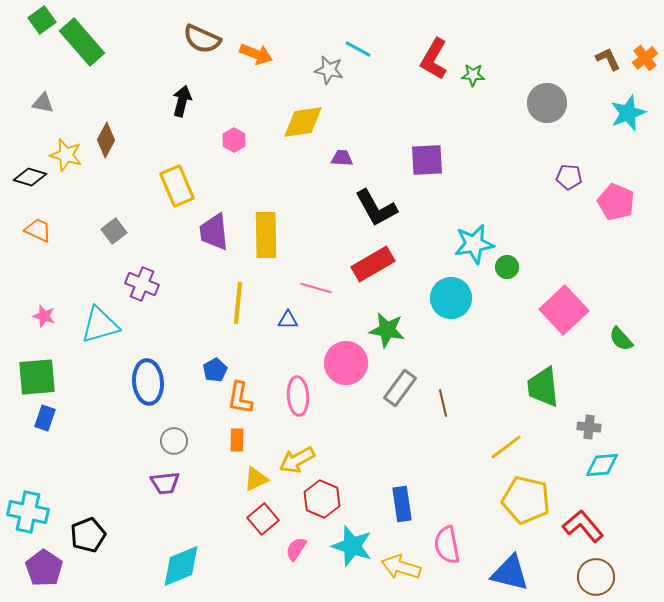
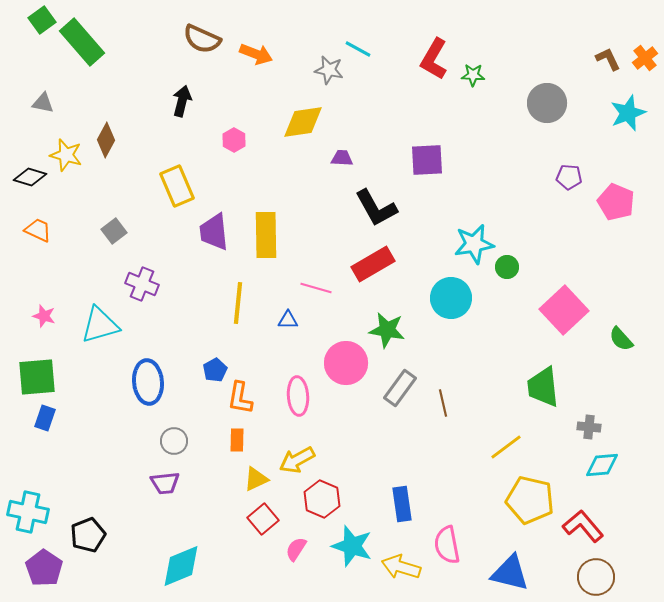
yellow pentagon at (526, 500): moved 4 px right
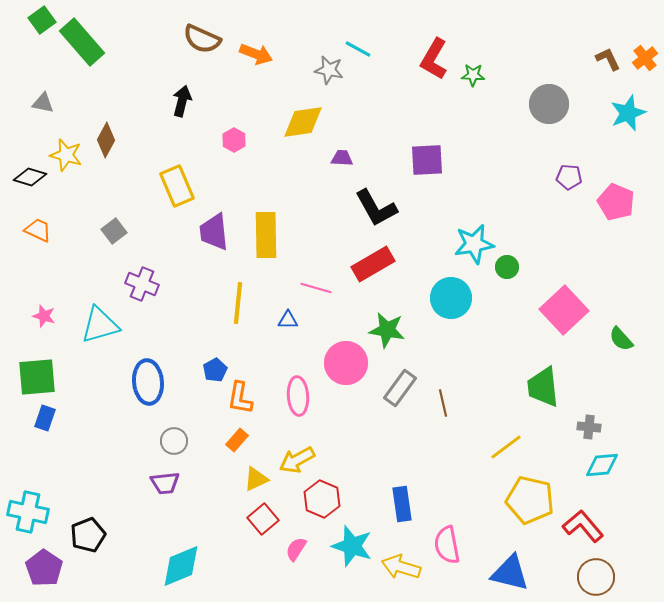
gray circle at (547, 103): moved 2 px right, 1 px down
orange rectangle at (237, 440): rotated 40 degrees clockwise
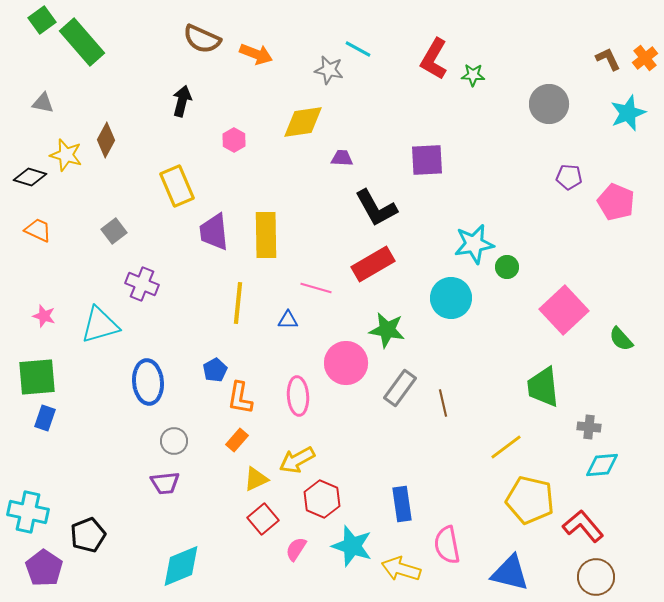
yellow arrow at (401, 567): moved 2 px down
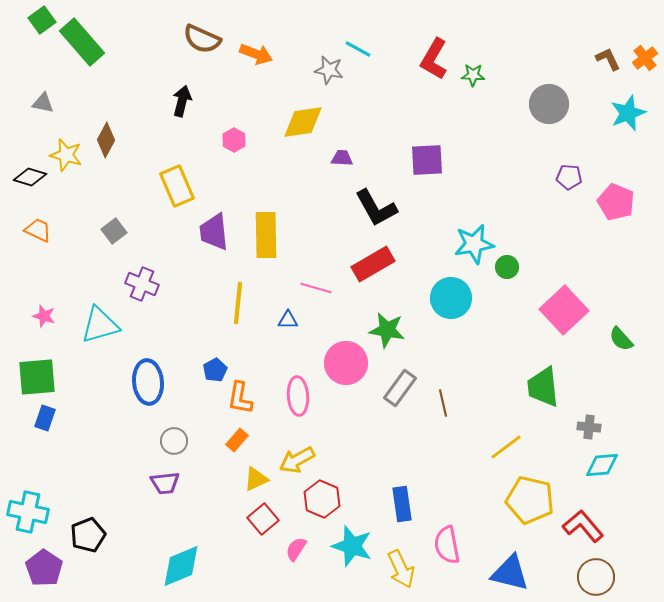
yellow arrow at (401, 569): rotated 132 degrees counterclockwise
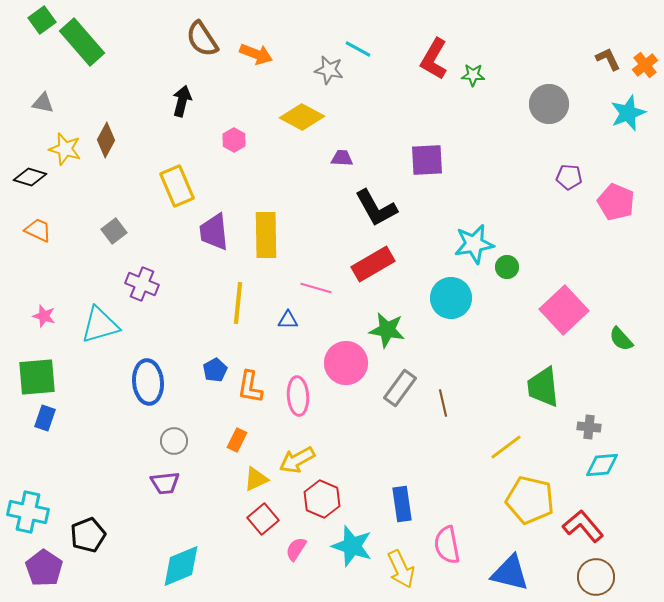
brown semicircle at (202, 39): rotated 33 degrees clockwise
orange cross at (645, 58): moved 7 px down
yellow diamond at (303, 122): moved 1 px left, 5 px up; rotated 36 degrees clockwise
yellow star at (66, 155): moved 1 px left, 6 px up
orange L-shape at (240, 398): moved 10 px right, 11 px up
orange rectangle at (237, 440): rotated 15 degrees counterclockwise
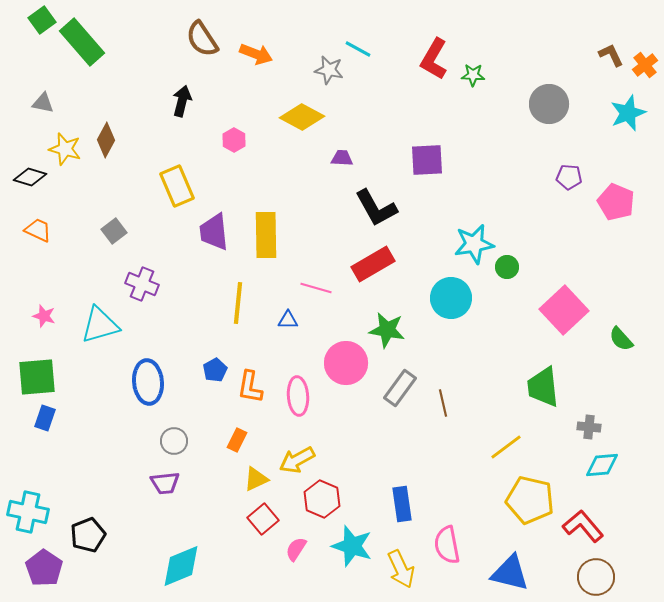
brown L-shape at (608, 59): moved 3 px right, 4 px up
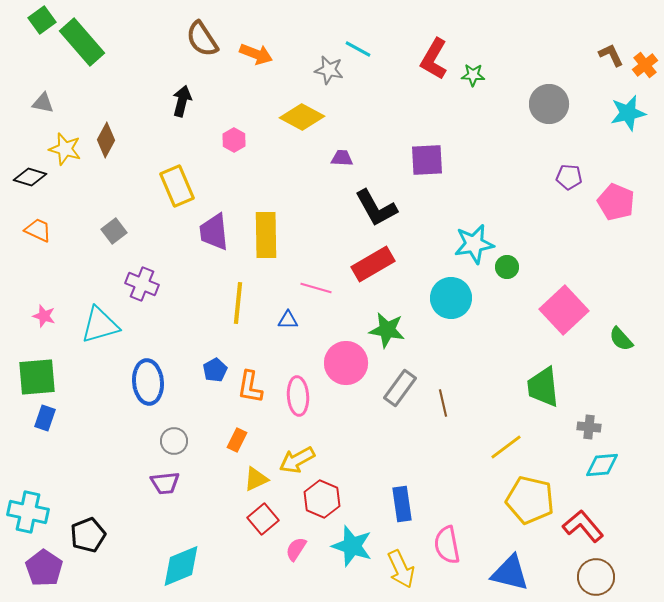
cyan star at (628, 113): rotated 9 degrees clockwise
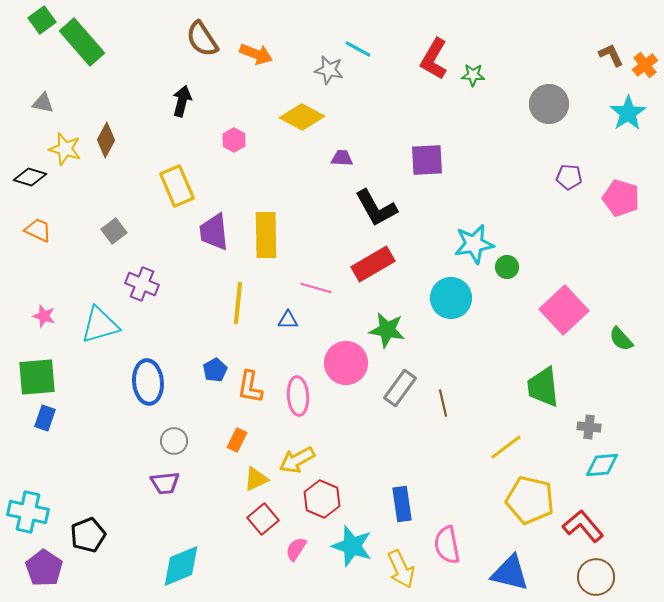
cyan star at (628, 113): rotated 21 degrees counterclockwise
pink pentagon at (616, 202): moved 5 px right, 4 px up; rotated 6 degrees counterclockwise
